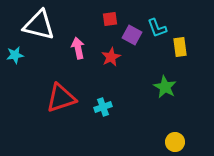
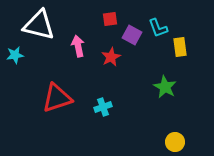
cyan L-shape: moved 1 px right
pink arrow: moved 2 px up
red triangle: moved 4 px left
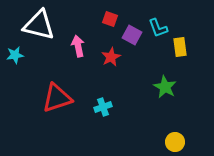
red square: rotated 28 degrees clockwise
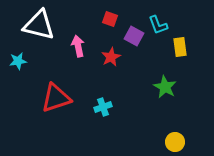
cyan L-shape: moved 3 px up
purple square: moved 2 px right, 1 px down
cyan star: moved 3 px right, 6 px down
red triangle: moved 1 px left
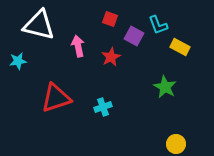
yellow rectangle: rotated 54 degrees counterclockwise
yellow circle: moved 1 px right, 2 px down
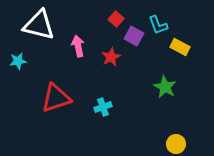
red square: moved 6 px right; rotated 21 degrees clockwise
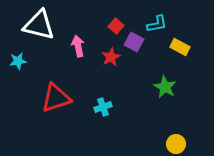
red square: moved 7 px down
cyan L-shape: moved 1 px left, 1 px up; rotated 80 degrees counterclockwise
purple square: moved 6 px down
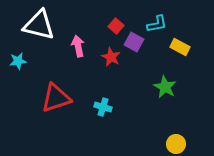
red star: rotated 18 degrees counterclockwise
cyan cross: rotated 36 degrees clockwise
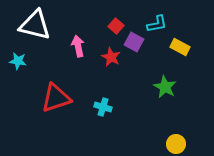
white triangle: moved 4 px left
cyan star: rotated 18 degrees clockwise
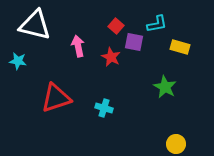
purple square: rotated 18 degrees counterclockwise
yellow rectangle: rotated 12 degrees counterclockwise
cyan cross: moved 1 px right, 1 px down
